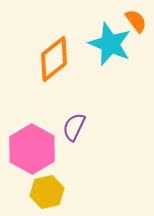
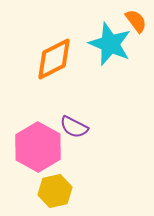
orange diamond: rotated 12 degrees clockwise
purple semicircle: rotated 88 degrees counterclockwise
pink hexagon: moved 6 px right, 2 px up
yellow hexagon: moved 8 px right, 1 px up
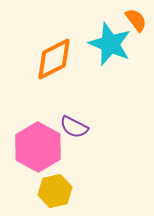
orange semicircle: moved 1 px up
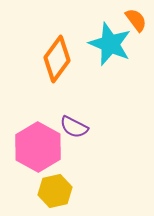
orange diamond: moved 3 px right; rotated 27 degrees counterclockwise
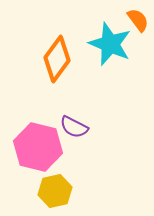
orange semicircle: moved 2 px right
pink hexagon: rotated 15 degrees counterclockwise
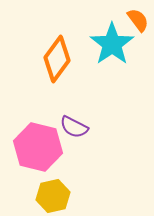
cyan star: moved 2 px right; rotated 15 degrees clockwise
yellow hexagon: moved 2 px left, 5 px down
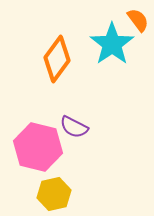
yellow hexagon: moved 1 px right, 2 px up
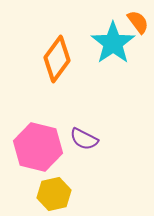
orange semicircle: moved 2 px down
cyan star: moved 1 px right, 1 px up
purple semicircle: moved 10 px right, 12 px down
